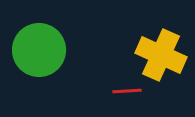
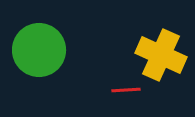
red line: moved 1 px left, 1 px up
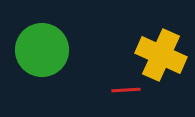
green circle: moved 3 px right
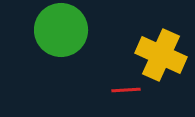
green circle: moved 19 px right, 20 px up
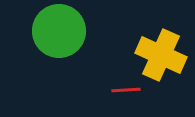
green circle: moved 2 px left, 1 px down
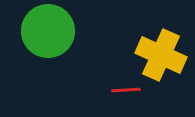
green circle: moved 11 px left
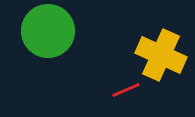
red line: rotated 20 degrees counterclockwise
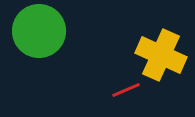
green circle: moved 9 px left
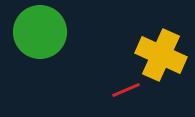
green circle: moved 1 px right, 1 px down
